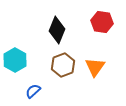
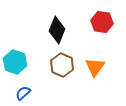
cyan hexagon: moved 2 px down; rotated 10 degrees counterclockwise
brown hexagon: moved 1 px left; rotated 15 degrees counterclockwise
blue semicircle: moved 10 px left, 2 px down
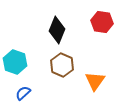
orange triangle: moved 14 px down
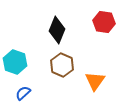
red hexagon: moved 2 px right
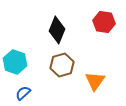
brown hexagon: rotated 20 degrees clockwise
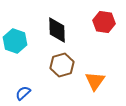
black diamond: rotated 24 degrees counterclockwise
cyan hexagon: moved 21 px up
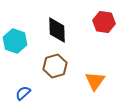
brown hexagon: moved 7 px left, 1 px down
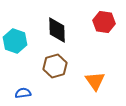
orange triangle: rotated 10 degrees counterclockwise
blue semicircle: rotated 35 degrees clockwise
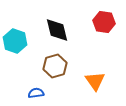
black diamond: rotated 12 degrees counterclockwise
blue semicircle: moved 13 px right
